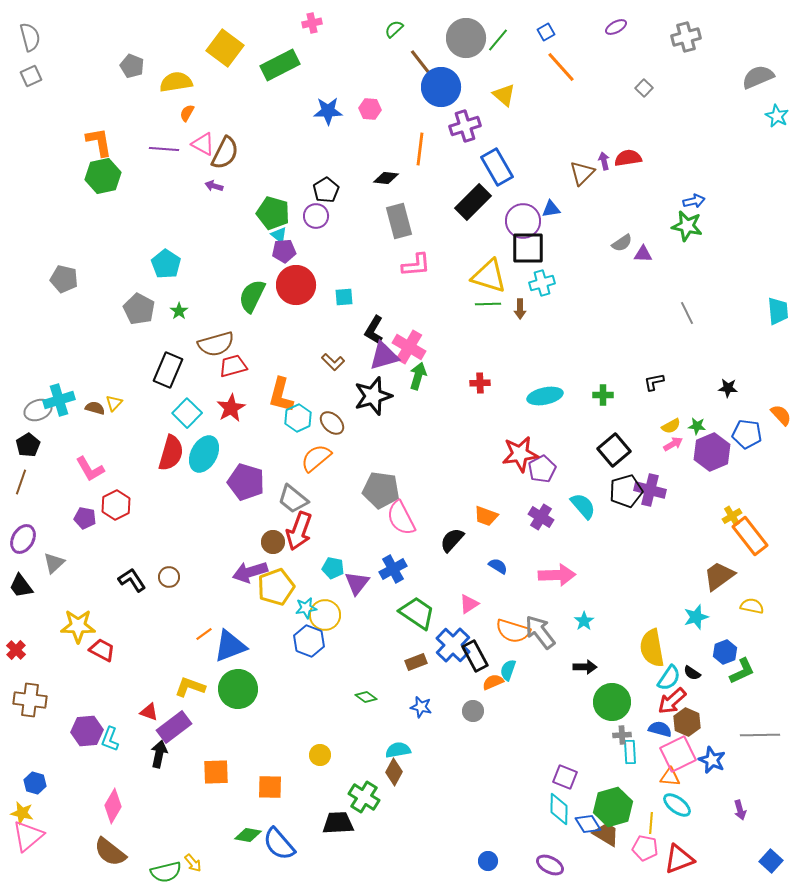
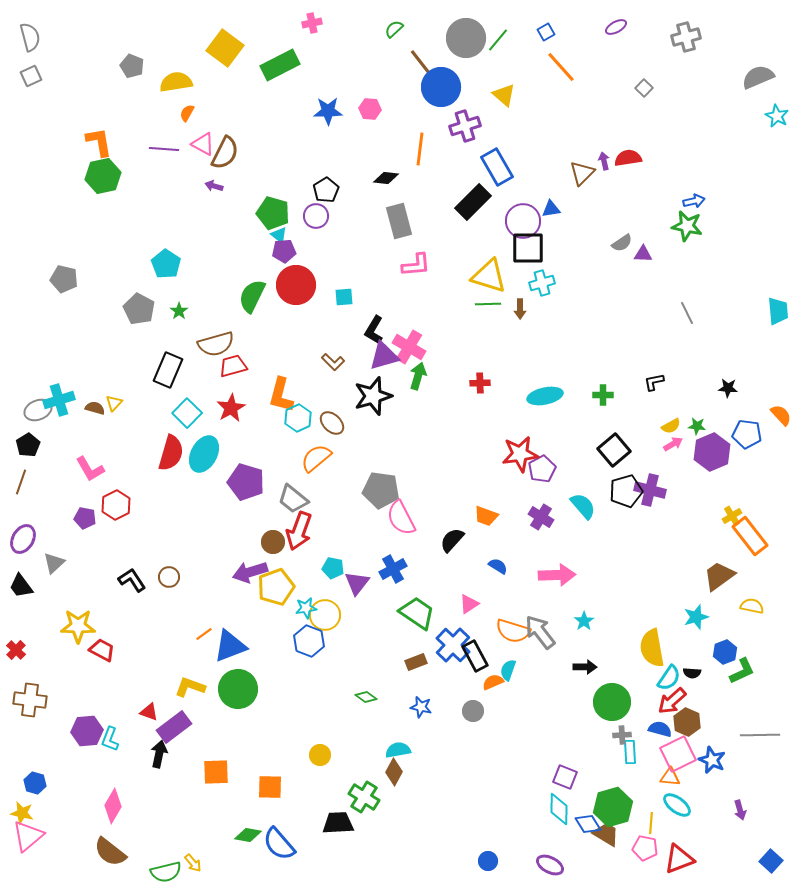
black semicircle at (692, 673): rotated 30 degrees counterclockwise
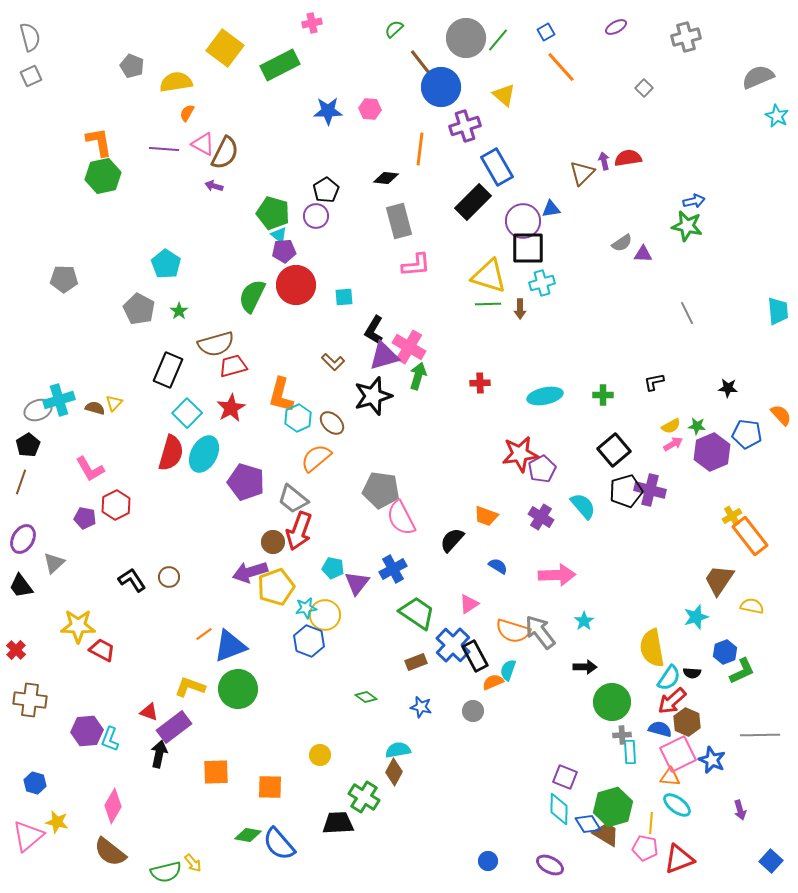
gray pentagon at (64, 279): rotated 12 degrees counterclockwise
brown trapezoid at (719, 576): moved 4 px down; rotated 20 degrees counterclockwise
yellow star at (22, 813): moved 35 px right, 9 px down
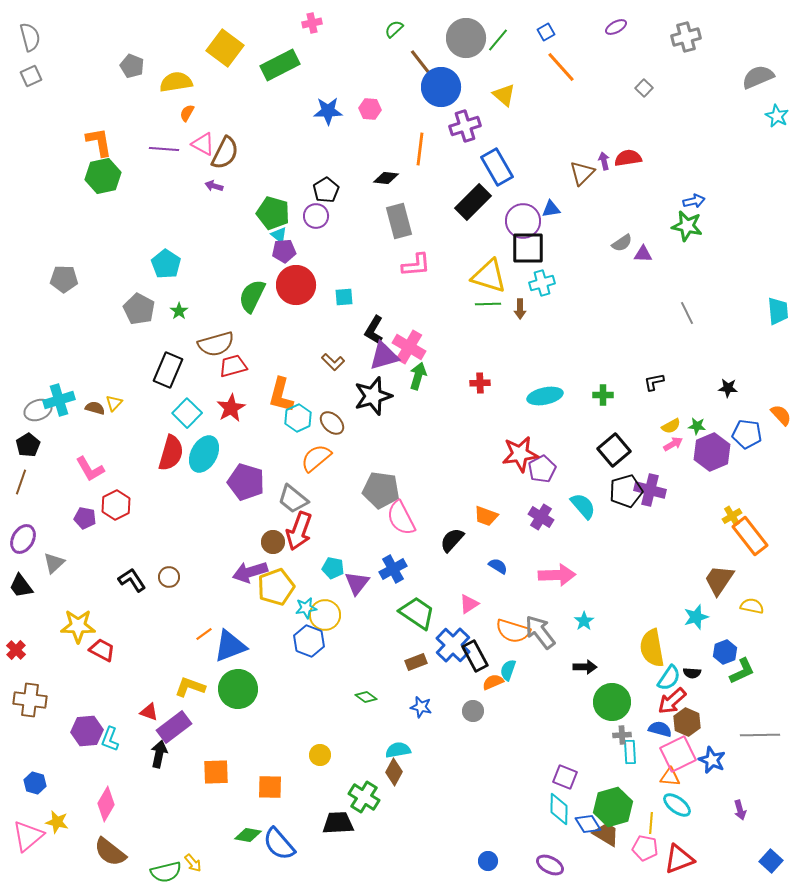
pink diamond at (113, 806): moved 7 px left, 2 px up
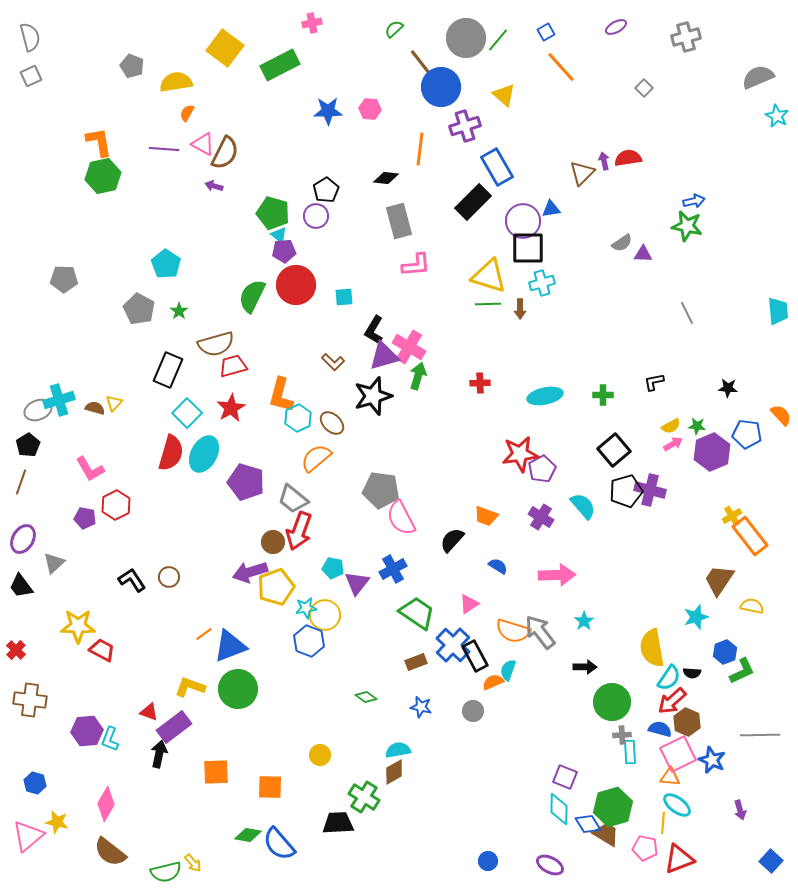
brown diamond at (394, 772): rotated 32 degrees clockwise
yellow line at (651, 823): moved 12 px right
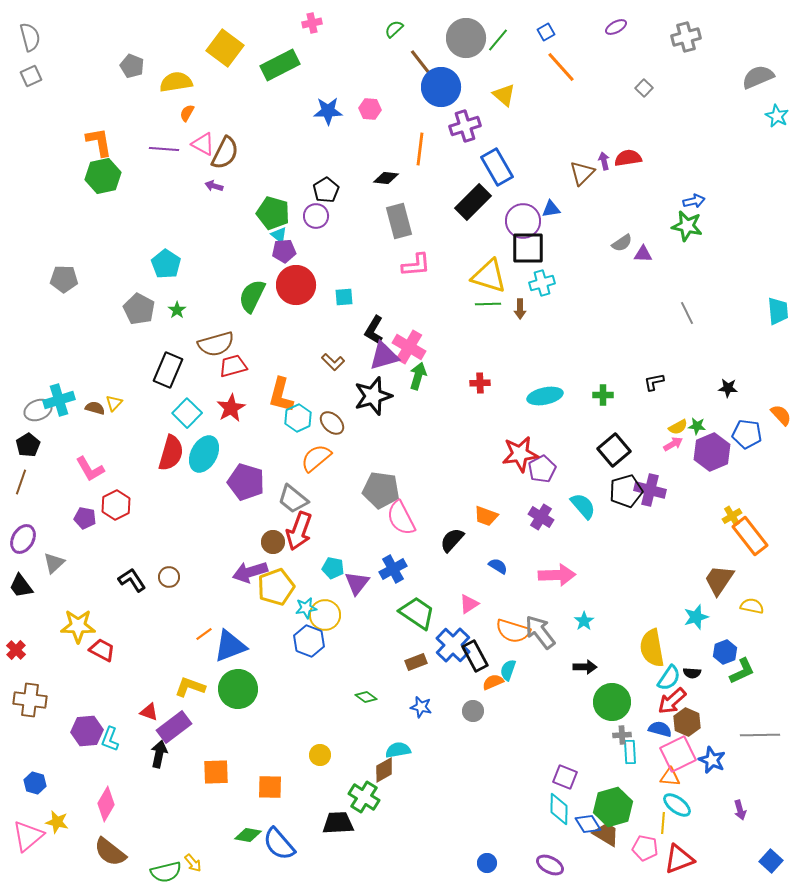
green star at (179, 311): moved 2 px left, 1 px up
yellow semicircle at (671, 426): moved 7 px right, 1 px down
brown diamond at (394, 772): moved 10 px left, 2 px up
blue circle at (488, 861): moved 1 px left, 2 px down
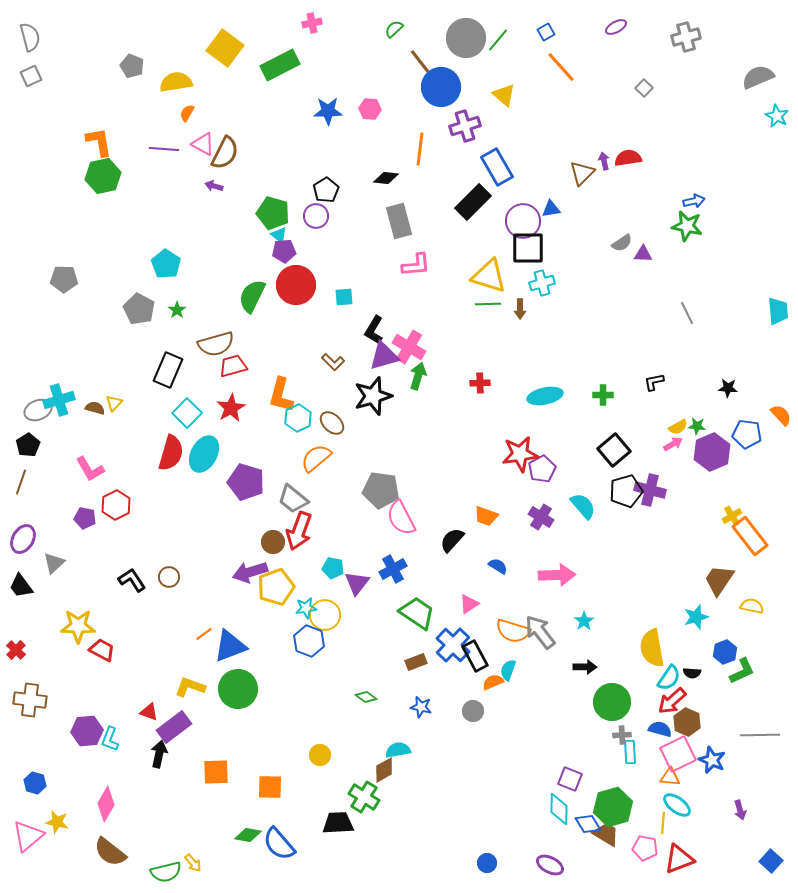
purple square at (565, 777): moved 5 px right, 2 px down
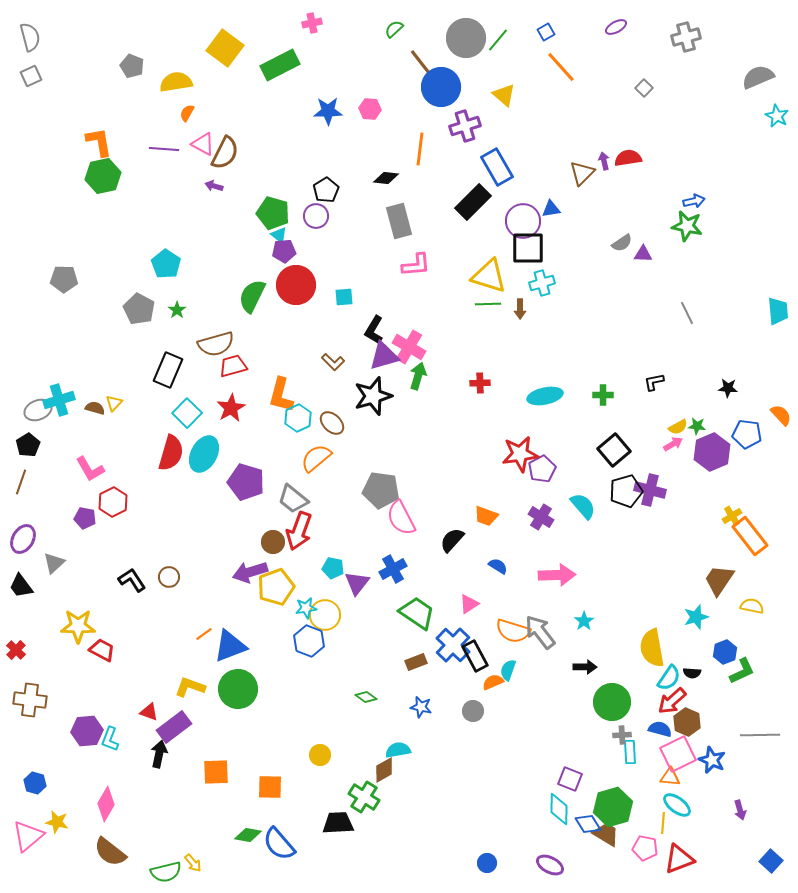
red hexagon at (116, 505): moved 3 px left, 3 px up
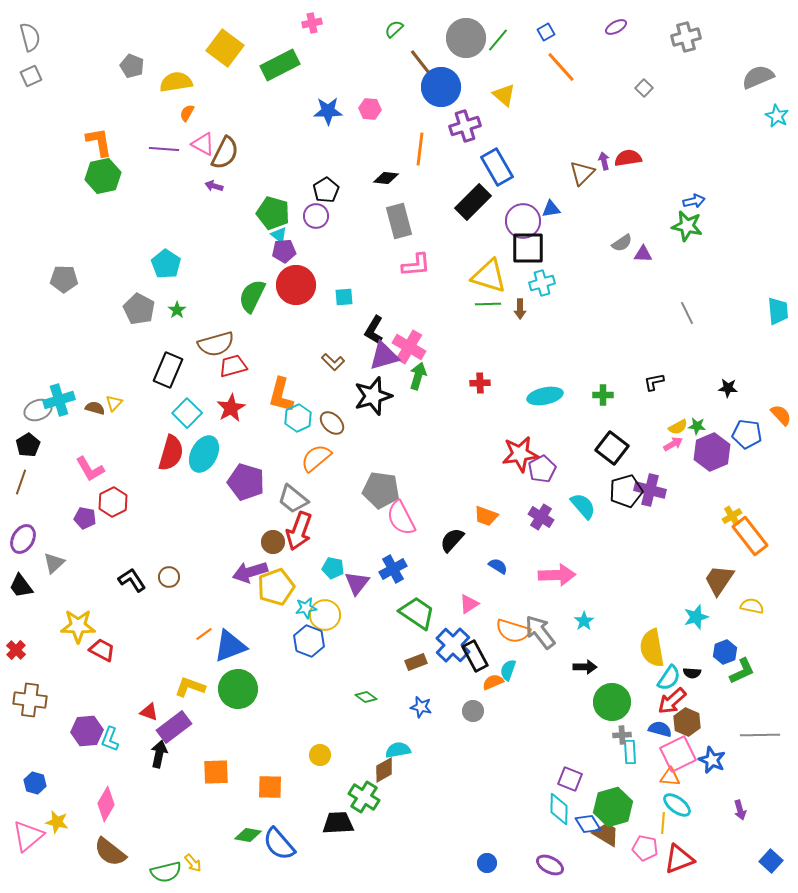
black square at (614, 450): moved 2 px left, 2 px up; rotated 12 degrees counterclockwise
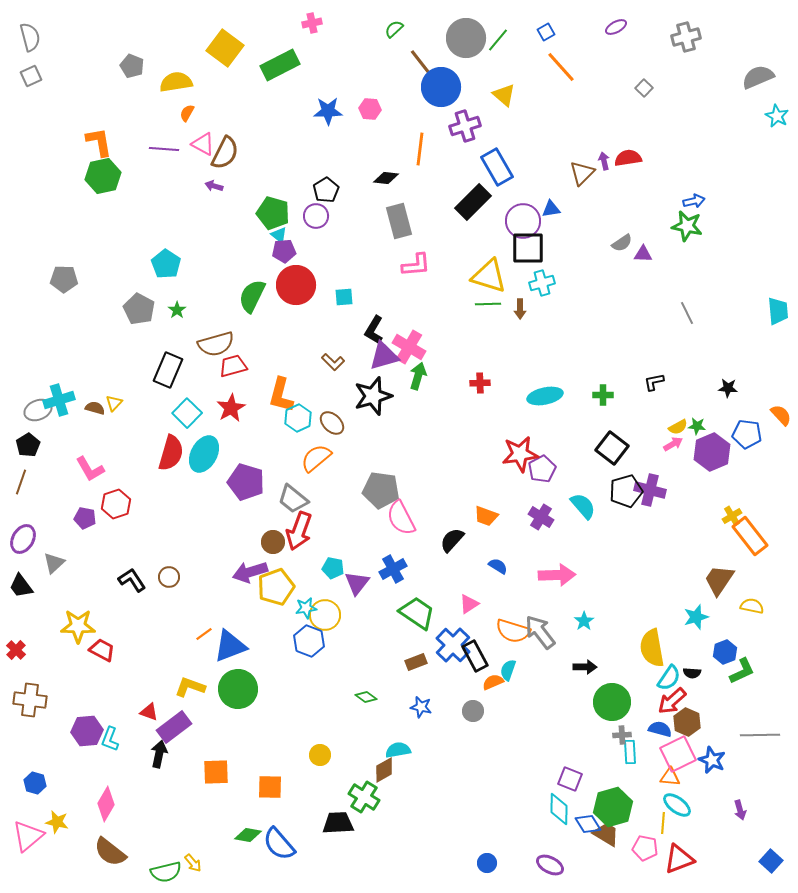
red hexagon at (113, 502): moved 3 px right, 2 px down; rotated 8 degrees clockwise
